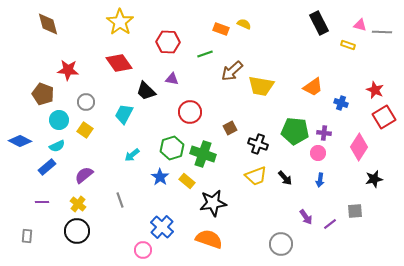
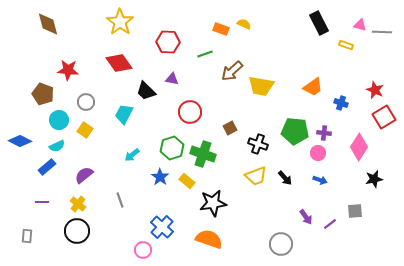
yellow rectangle at (348, 45): moved 2 px left
blue arrow at (320, 180): rotated 80 degrees counterclockwise
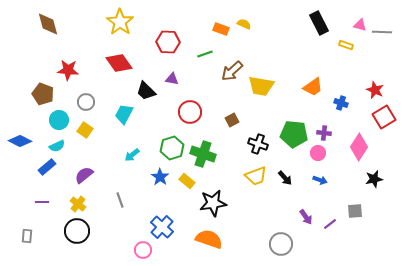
brown square at (230, 128): moved 2 px right, 8 px up
green pentagon at (295, 131): moved 1 px left, 3 px down
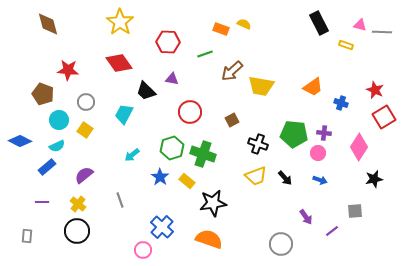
purple line at (330, 224): moved 2 px right, 7 px down
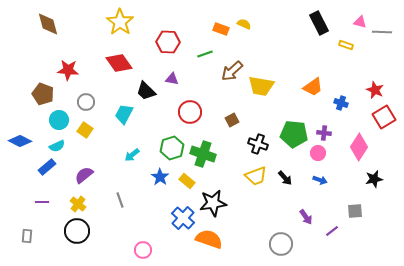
pink triangle at (360, 25): moved 3 px up
blue cross at (162, 227): moved 21 px right, 9 px up
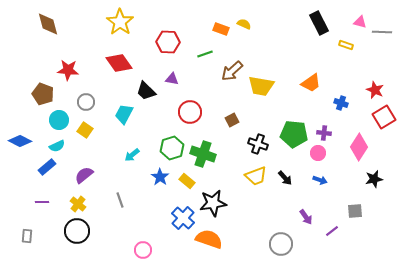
orange trapezoid at (313, 87): moved 2 px left, 4 px up
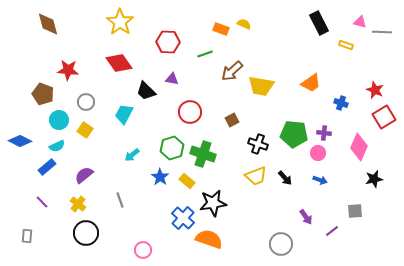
pink diamond at (359, 147): rotated 8 degrees counterclockwise
purple line at (42, 202): rotated 48 degrees clockwise
black circle at (77, 231): moved 9 px right, 2 px down
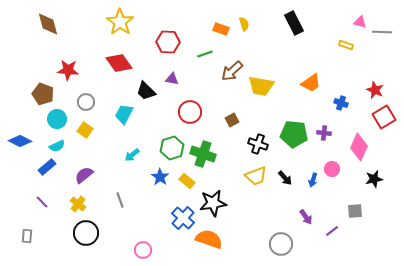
black rectangle at (319, 23): moved 25 px left
yellow semicircle at (244, 24): rotated 48 degrees clockwise
cyan circle at (59, 120): moved 2 px left, 1 px up
pink circle at (318, 153): moved 14 px right, 16 px down
blue arrow at (320, 180): moved 7 px left; rotated 88 degrees clockwise
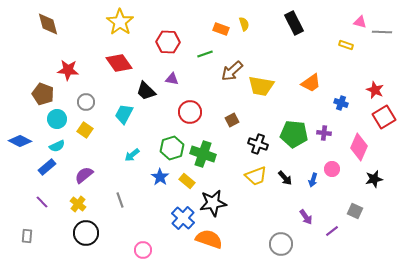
gray square at (355, 211): rotated 28 degrees clockwise
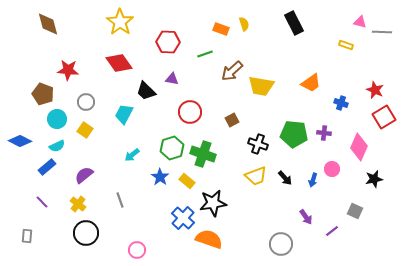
pink circle at (143, 250): moved 6 px left
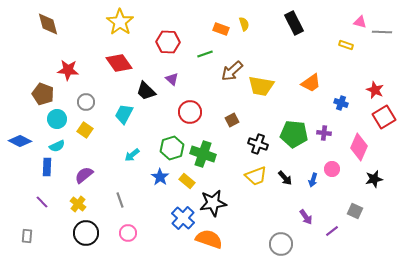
purple triangle at (172, 79): rotated 32 degrees clockwise
blue rectangle at (47, 167): rotated 48 degrees counterclockwise
pink circle at (137, 250): moved 9 px left, 17 px up
